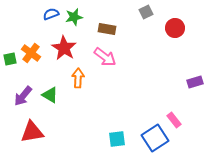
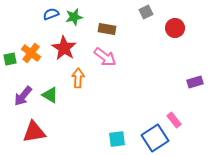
red triangle: moved 2 px right
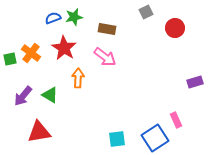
blue semicircle: moved 2 px right, 4 px down
pink rectangle: moved 2 px right; rotated 14 degrees clockwise
red triangle: moved 5 px right
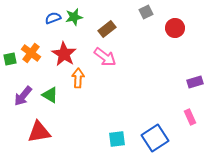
brown rectangle: rotated 48 degrees counterclockwise
red star: moved 6 px down
pink rectangle: moved 14 px right, 3 px up
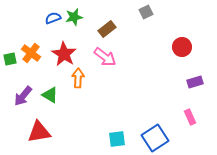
red circle: moved 7 px right, 19 px down
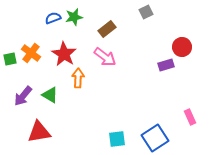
purple rectangle: moved 29 px left, 17 px up
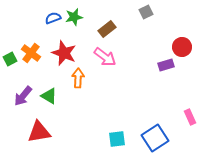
red star: moved 1 px up; rotated 10 degrees counterclockwise
green square: rotated 16 degrees counterclockwise
green triangle: moved 1 px left, 1 px down
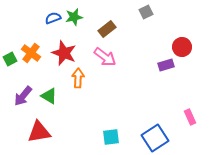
cyan square: moved 6 px left, 2 px up
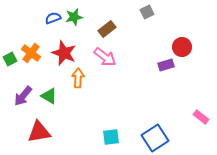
gray square: moved 1 px right
pink rectangle: moved 11 px right; rotated 28 degrees counterclockwise
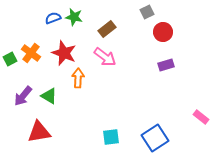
green star: rotated 24 degrees clockwise
red circle: moved 19 px left, 15 px up
